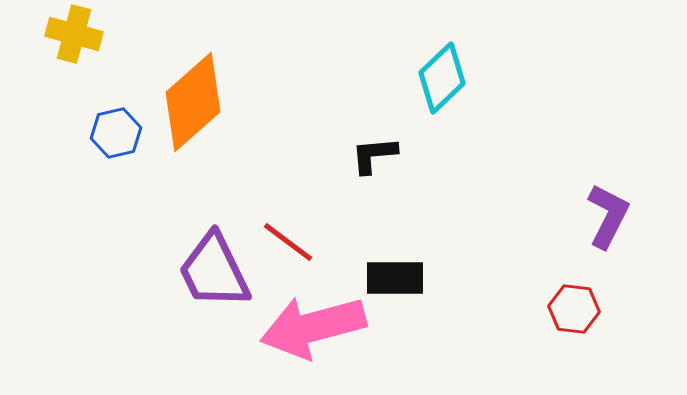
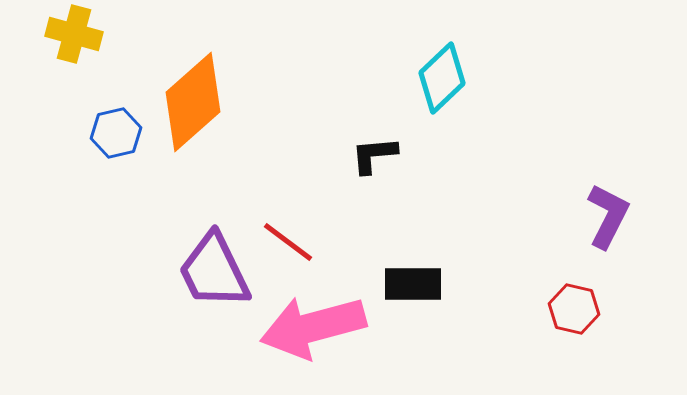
black rectangle: moved 18 px right, 6 px down
red hexagon: rotated 6 degrees clockwise
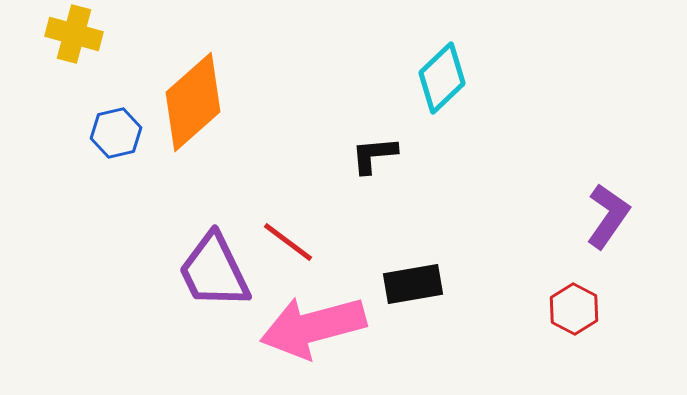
purple L-shape: rotated 8 degrees clockwise
black rectangle: rotated 10 degrees counterclockwise
red hexagon: rotated 15 degrees clockwise
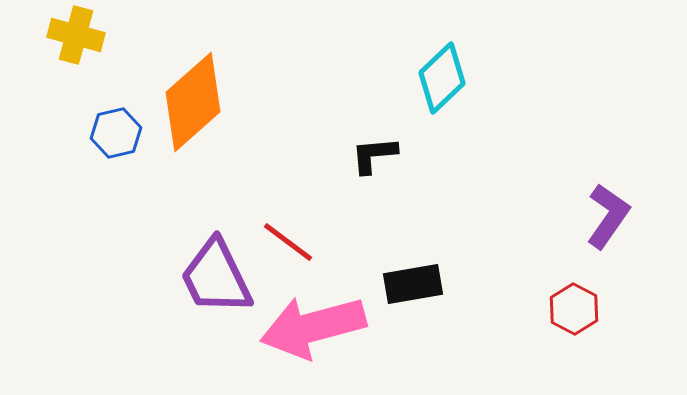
yellow cross: moved 2 px right, 1 px down
purple trapezoid: moved 2 px right, 6 px down
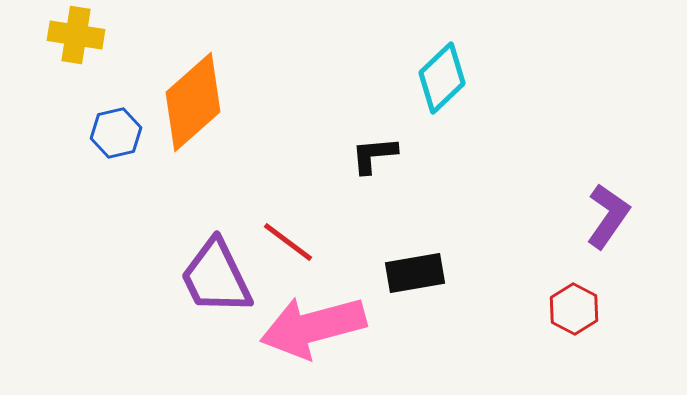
yellow cross: rotated 6 degrees counterclockwise
black rectangle: moved 2 px right, 11 px up
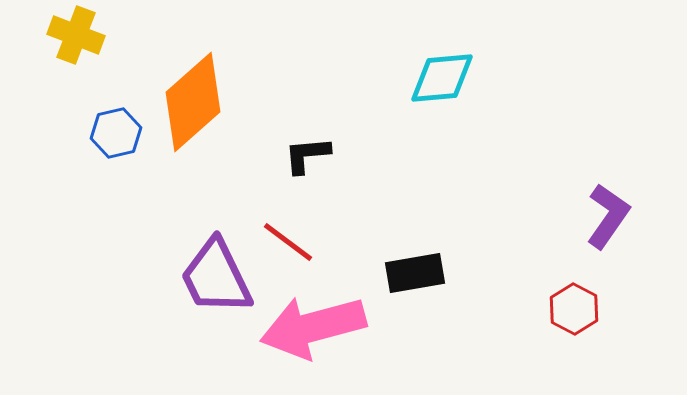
yellow cross: rotated 12 degrees clockwise
cyan diamond: rotated 38 degrees clockwise
black L-shape: moved 67 px left
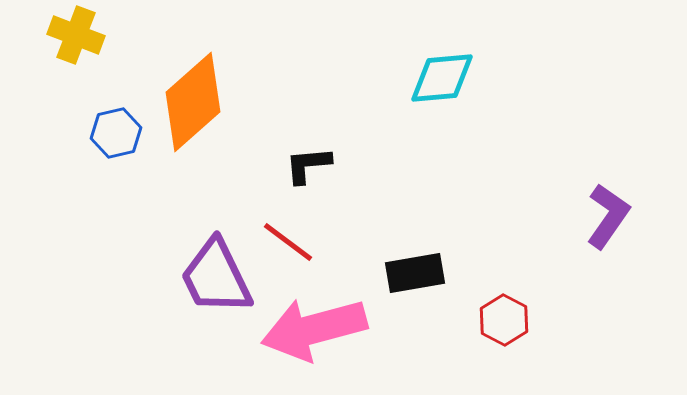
black L-shape: moved 1 px right, 10 px down
red hexagon: moved 70 px left, 11 px down
pink arrow: moved 1 px right, 2 px down
